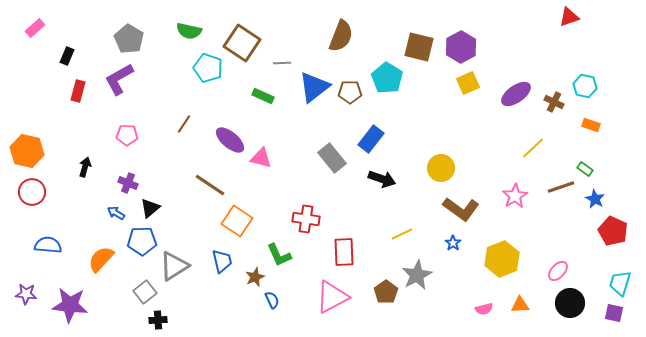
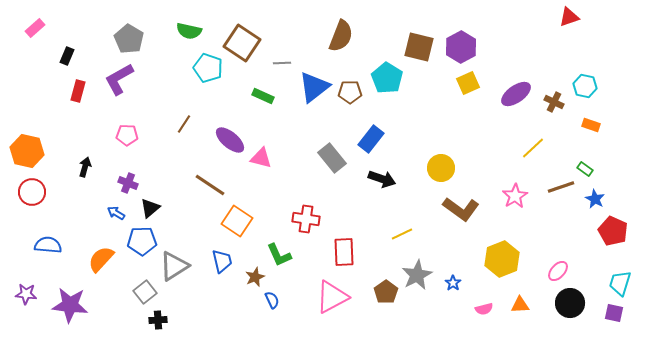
blue star at (453, 243): moved 40 px down
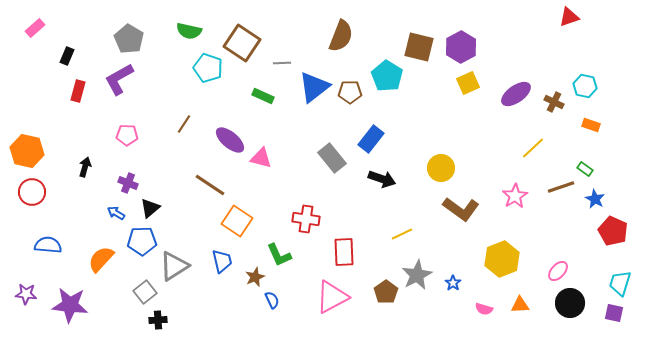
cyan pentagon at (387, 78): moved 2 px up
pink semicircle at (484, 309): rotated 30 degrees clockwise
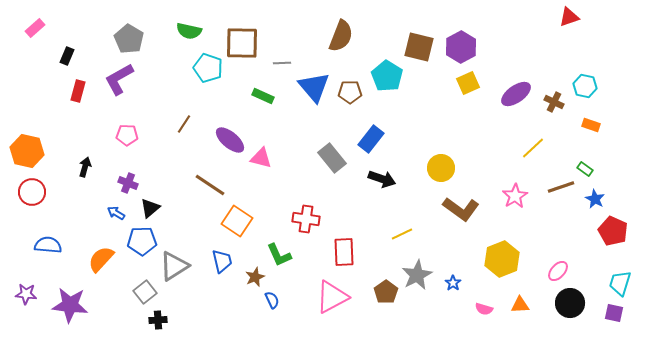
brown square at (242, 43): rotated 33 degrees counterclockwise
blue triangle at (314, 87): rotated 32 degrees counterclockwise
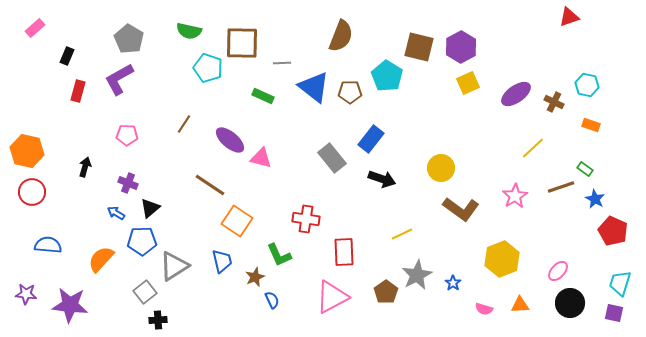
cyan hexagon at (585, 86): moved 2 px right, 1 px up
blue triangle at (314, 87): rotated 12 degrees counterclockwise
